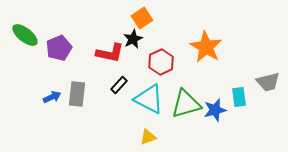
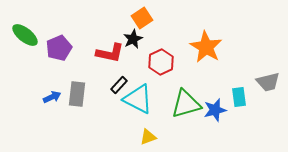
cyan triangle: moved 11 px left
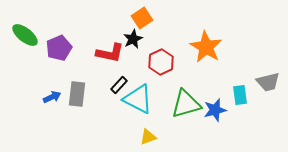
cyan rectangle: moved 1 px right, 2 px up
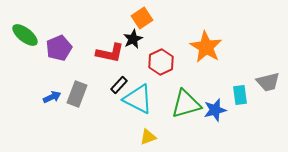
gray rectangle: rotated 15 degrees clockwise
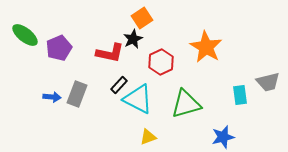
blue arrow: rotated 30 degrees clockwise
blue star: moved 8 px right, 27 px down
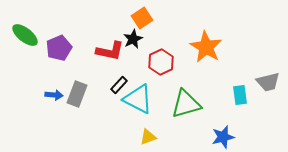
red L-shape: moved 2 px up
blue arrow: moved 2 px right, 2 px up
